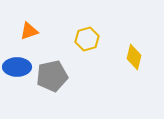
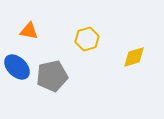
orange triangle: rotated 30 degrees clockwise
yellow diamond: rotated 60 degrees clockwise
blue ellipse: rotated 44 degrees clockwise
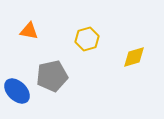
blue ellipse: moved 24 px down
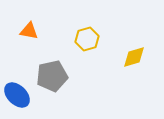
blue ellipse: moved 4 px down
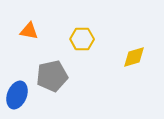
yellow hexagon: moved 5 px left; rotated 15 degrees clockwise
blue ellipse: rotated 68 degrees clockwise
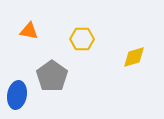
gray pentagon: rotated 24 degrees counterclockwise
blue ellipse: rotated 12 degrees counterclockwise
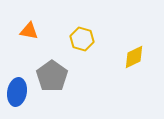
yellow hexagon: rotated 15 degrees clockwise
yellow diamond: rotated 10 degrees counterclockwise
blue ellipse: moved 3 px up
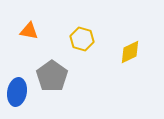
yellow diamond: moved 4 px left, 5 px up
